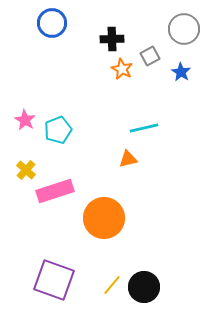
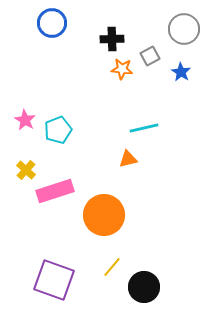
orange star: rotated 20 degrees counterclockwise
orange circle: moved 3 px up
yellow line: moved 18 px up
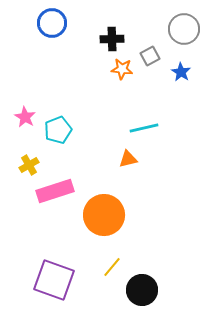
pink star: moved 3 px up
yellow cross: moved 3 px right, 5 px up; rotated 18 degrees clockwise
black circle: moved 2 px left, 3 px down
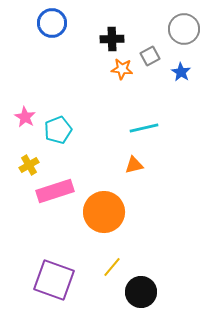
orange triangle: moved 6 px right, 6 px down
orange circle: moved 3 px up
black circle: moved 1 px left, 2 px down
